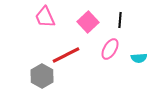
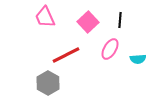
cyan semicircle: moved 1 px left, 1 px down
gray hexagon: moved 6 px right, 7 px down
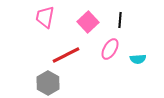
pink trapezoid: rotated 35 degrees clockwise
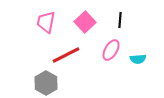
pink trapezoid: moved 1 px right, 5 px down
pink square: moved 3 px left
pink ellipse: moved 1 px right, 1 px down
gray hexagon: moved 2 px left
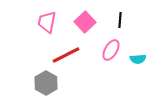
pink trapezoid: moved 1 px right
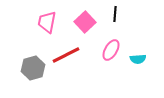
black line: moved 5 px left, 6 px up
gray hexagon: moved 13 px left, 15 px up; rotated 15 degrees clockwise
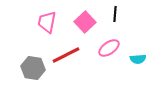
pink ellipse: moved 2 px left, 2 px up; rotated 25 degrees clockwise
gray hexagon: rotated 25 degrees clockwise
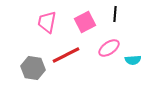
pink square: rotated 15 degrees clockwise
cyan semicircle: moved 5 px left, 1 px down
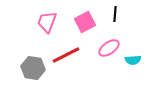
pink trapezoid: rotated 10 degrees clockwise
